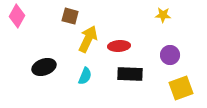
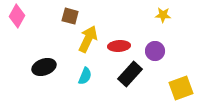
purple circle: moved 15 px left, 4 px up
black rectangle: rotated 50 degrees counterclockwise
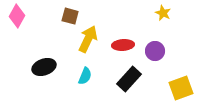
yellow star: moved 2 px up; rotated 21 degrees clockwise
red ellipse: moved 4 px right, 1 px up
black rectangle: moved 1 px left, 5 px down
